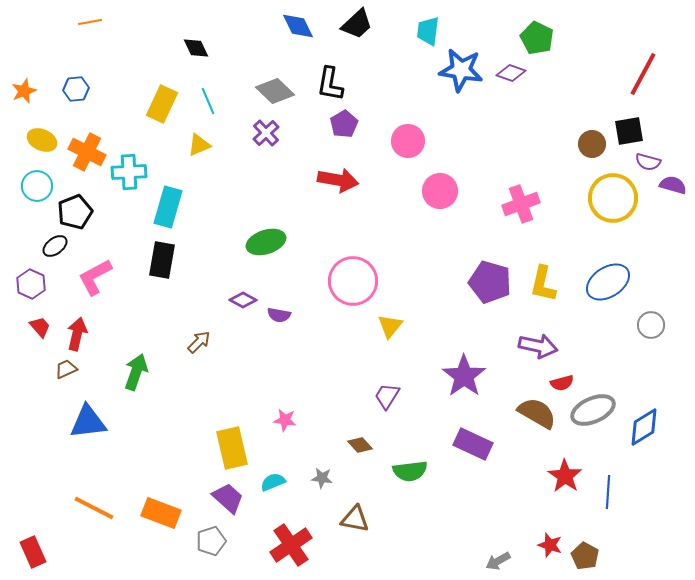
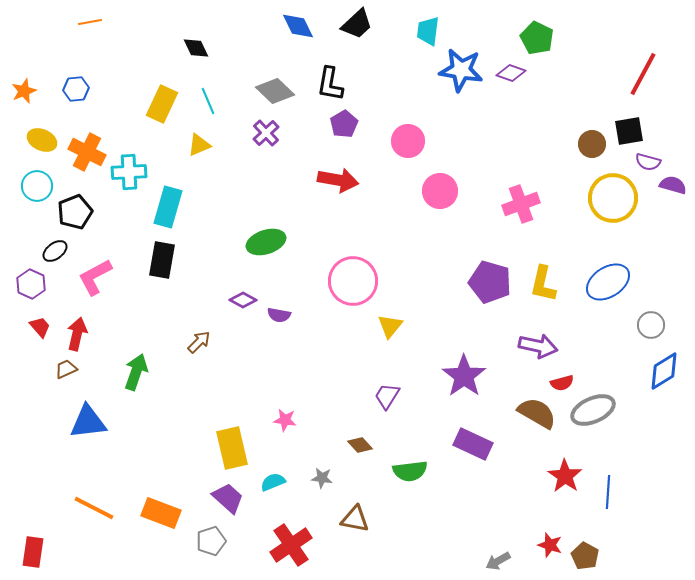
black ellipse at (55, 246): moved 5 px down
blue diamond at (644, 427): moved 20 px right, 56 px up
red rectangle at (33, 552): rotated 32 degrees clockwise
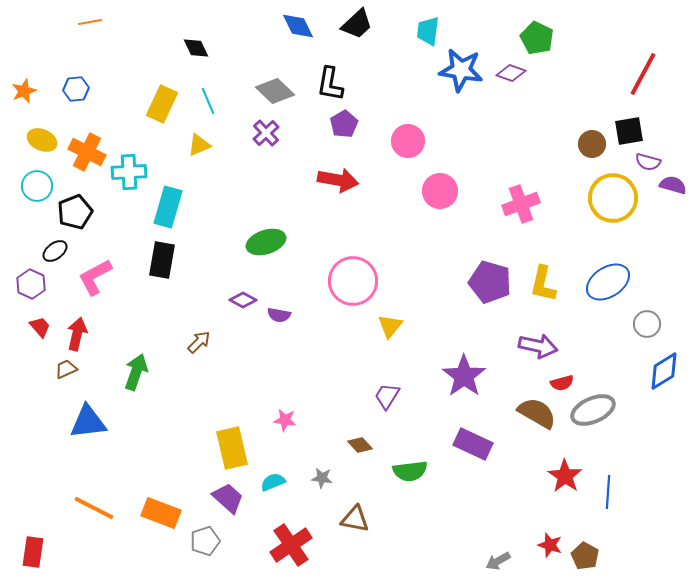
gray circle at (651, 325): moved 4 px left, 1 px up
gray pentagon at (211, 541): moved 6 px left
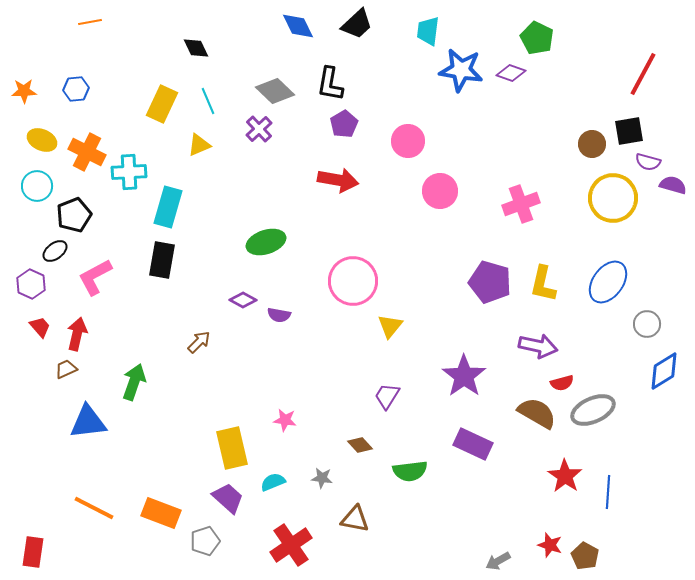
orange star at (24, 91): rotated 20 degrees clockwise
purple cross at (266, 133): moved 7 px left, 4 px up
black pentagon at (75, 212): moved 1 px left, 3 px down
blue ellipse at (608, 282): rotated 21 degrees counterclockwise
green arrow at (136, 372): moved 2 px left, 10 px down
